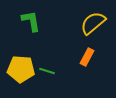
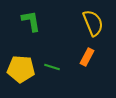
yellow semicircle: rotated 108 degrees clockwise
green line: moved 5 px right, 4 px up
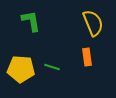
orange rectangle: rotated 36 degrees counterclockwise
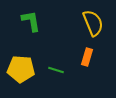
orange rectangle: rotated 24 degrees clockwise
green line: moved 4 px right, 3 px down
